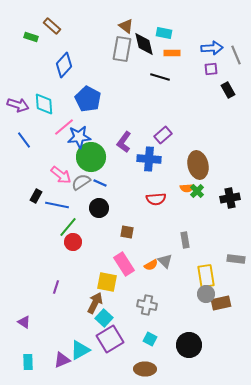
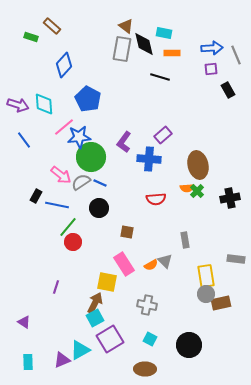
cyan square at (104, 318): moved 9 px left; rotated 18 degrees clockwise
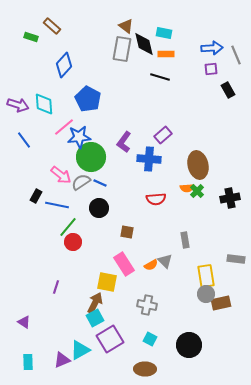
orange rectangle at (172, 53): moved 6 px left, 1 px down
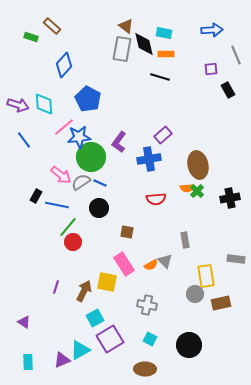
blue arrow at (212, 48): moved 18 px up
purple L-shape at (124, 142): moved 5 px left
blue cross at (149, 159): rotated 15 degrees counterclockwise
gray circle at (206, 294): moved 11 px left
brown arrow at (95, 303): moved 11 px left, 12 px up
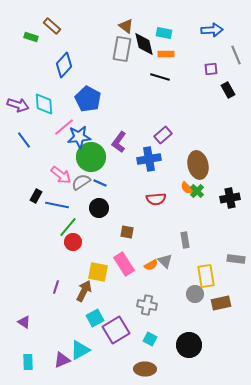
orange semicircle at (187, 188): rotated 48 degrees clockwise
yellow square at (107, 282): moved 9 px left, 10 px up
purple square at (110, 339): moved 6 px right, 9 px up
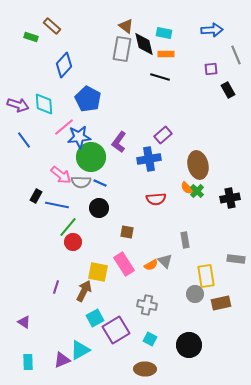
gray semicircle at (81, 182): rotated 144 degrees counterclockwise
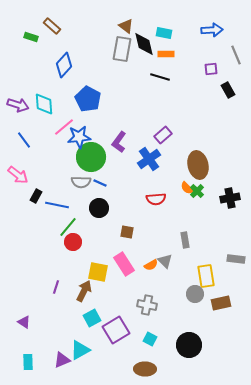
blue cross at (149, 159): rotated 25 degrees counterclockwise
pink arrow at (61, 175): moved 43 px left
cyan square at (95, 318): moved 3 px left
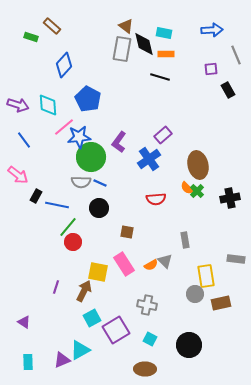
cyan diamond at (44, 104): moved 4 px right, 1 px down
